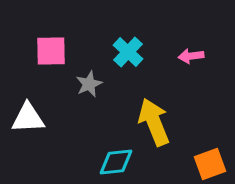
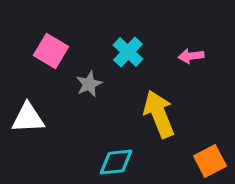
pink square: rotated 32 degrees clockwise
yellow arrow: moved 5 px right, 8 px up
orange square: moved 3 px up; rotated 8 degrees counterclockwise
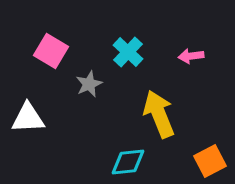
cyan diamond: moved 12 px right
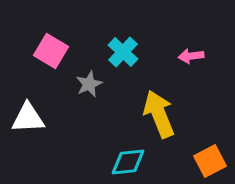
cyan cross: moved 5 px left
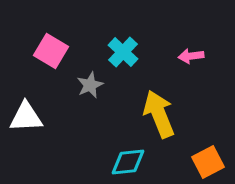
gray star: moved 1 px right, 1 px down
white triangle: moved 2 px left, 1 px up
orange square: moved 2 px left, 1 px down
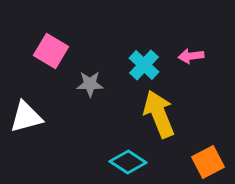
cyan cross: moved 21 px right, 13 px down
gray star: moved 1 px up; rotated 24 degrees clockwise
white triangle: rotated 12 degrees counterclockwise
cyan diamond: rotated 39 degrees clockwise
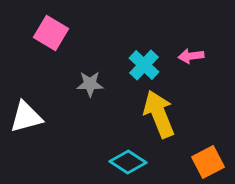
pink square: moved 18 px up
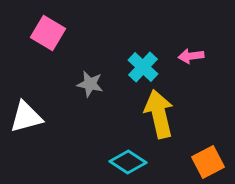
pink square: moved 3 px left
cyan cross: moved 1 px left, 2 px down
gray star: rotated 12 degrees clockwise
yellow arrow: rotated 9 degrees clockwise
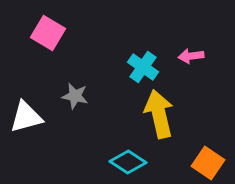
cyan cross: rotated 8 degrees counterclockwise
gray star: moved 15 px left, 12 px down
orange square: moved 1 px down; rotated 28 degrees counterclockwise
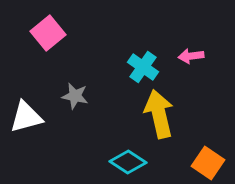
pink square: rotated 20 degrees clockwise
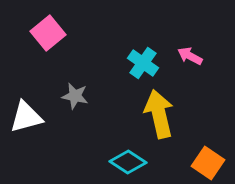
pink arrow: moved 1 px left; rotated 35 degrees clockwise
cyan cross: moved 4 px up
